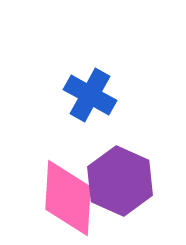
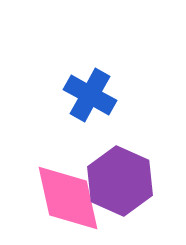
pink diamond: rotated 16 degrees counterclockwise
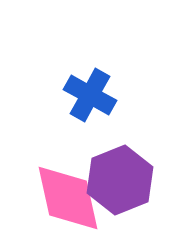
purple hexagon: moved 1 px up; rotated 14 degrees clockwise
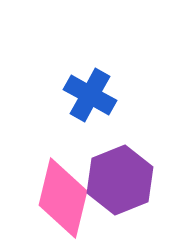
pink diamond: moved 5 px left; rotated 26 degrees clockwise
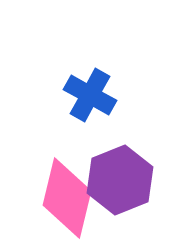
pink diamond: moved 4 px right
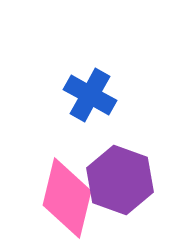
purple hexagon: rotated 18 degrees counterclockwise
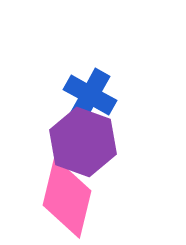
purple hexagon: moved 37 px left, 38 px up
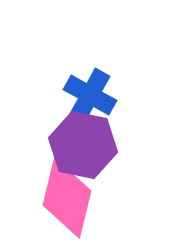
purple hexagon: moved 3 px down; rotated 8 degrees counterclockwise
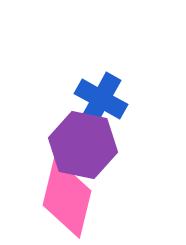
blue cross: moved 11 px right, 4 px down
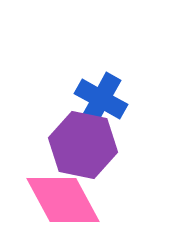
pink diamond: moved 4 px left, 2 px down; rotated 42 degrees counterclockwise
